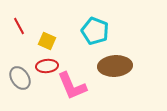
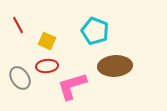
red line: moved 1 px left, 1 px up
pink L-shape: rotated 96 degrees clockwise
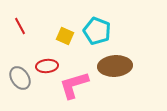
red line: moved 2 px right, 1 px down
cyan pentagon: moved 2 px right
yellow square: moved 18 px right, 5 px up
pink L-shape: moved 2 px right, 1 px up
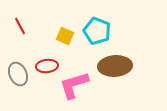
gray ellipse: moved 2 px left, 4 px up; rotated 10 degrees clockwise
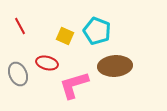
red ellipse: moved 3 px up; rotated 20 degrees clockwise
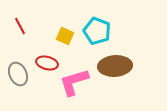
pink L-shape: moved 3 px up
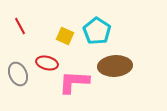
cyan pentagon: rotated 12 degrees clockwise
pink L-shape: rotated 20 degrees clockwise
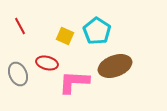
brown ellipse: rotated 16 degrees counterclockwise
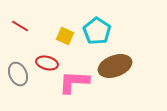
red line: rotated 30 degrees counterclockwise
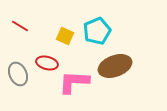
cyan pentagon: rotated 16 degrees clockwise
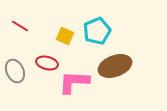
gray ellipse: moved 3 px left, 3 px up
